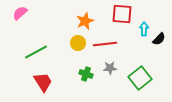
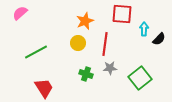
red line: rotated 75 degrees counterclockwise
red trapezoid: moved 1 px right, 6 px down
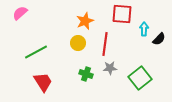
red trapezoid: moved 1 px left, 6 px up
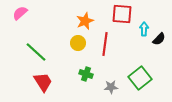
green line: rotated 70 degrees clockwise
gray star: moved 1 px right, 19 px down
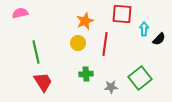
pink semicircle: rotated 28 degrees clockwise
green line: rotated 35 degrees clockwise
green cross: rotated 24 degrees counterclockwise
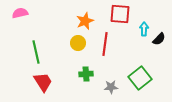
red square: moved 2 px left
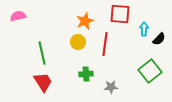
pink semicircle: moved 2 px left, 3 px down
yellow circle: moved 1 px up
green line: moved 6 px right, 1 px down
green square: moved 10 px right, 7 px up
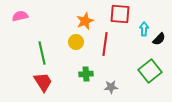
pink semicircle: moved 2 px right
yellow circle: moved 2 px left
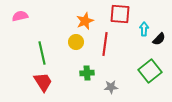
green cross: moved 1 px right, 1 px up
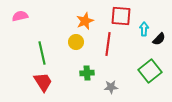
red square: moved 1 px right, 2 px down
red line: moved 3 px right
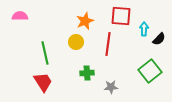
pink semicircle: rotated 14 degrees clockwise
green line: moved 3 px right
